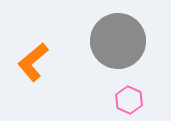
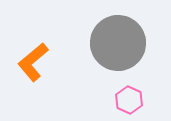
gray circle: moved 2 px down
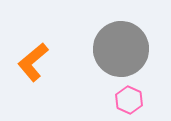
gray circle: moved 3 px right, 6 px down
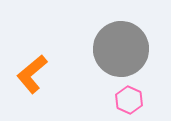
orange L-shape: moved 1 px left, 12 px down
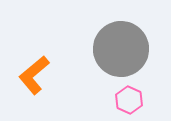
orange L-shape: moved 2 px right, 1 px down
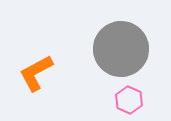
orange L-shape: moved 2 px right, 2 px up; rotated 12 degrees clockwise
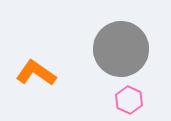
orange L-shape: rotated 63 degrees clockwise
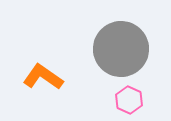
orange L-shape: moved 7 px right, 4 px down
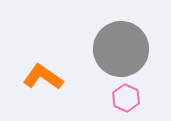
pink hexagon: moved 3 px left, 2 px up
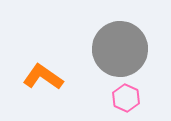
gray circle: moved 1 px left
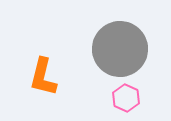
orange L-shape: rotated 111 degrees counterclockwise
